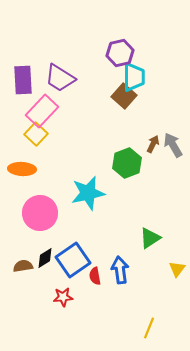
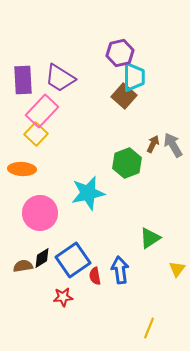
black diamond: moved 3 px left
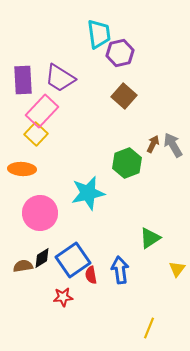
cyan trapezoid: moved 35 px left, 43 px up; rotated 8 degrees counterclockwise
red semicircle: moved 4 px left, 1 px up
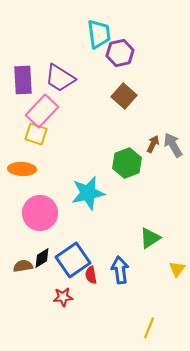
yellow square: rotated 25 degrees counterclockwise
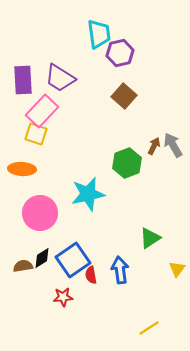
brown arrow: moved 1 px right, 2 px down
cyan star: moved 1 px down
yellow line: rotated 35 degrees clockwise
